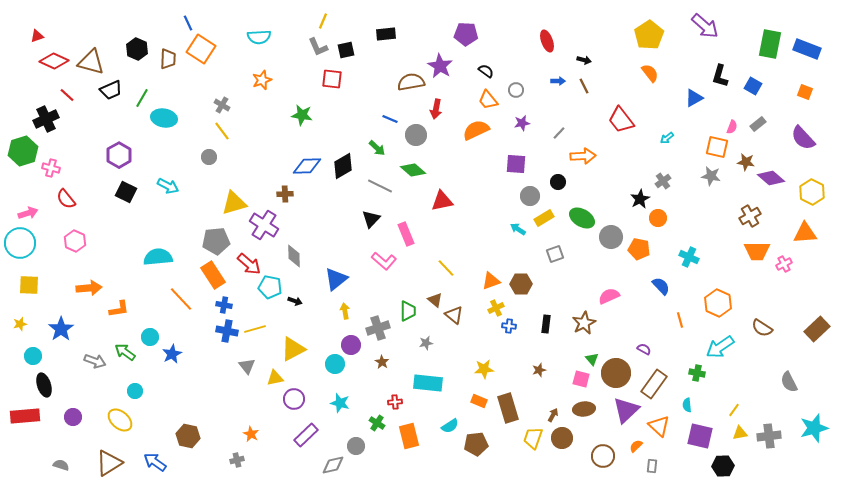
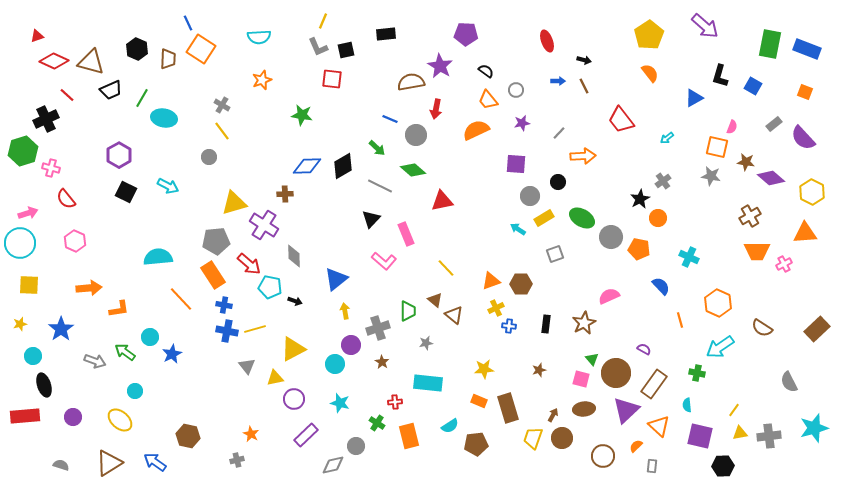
gray rectangle at (758, 124): moved 16 px right
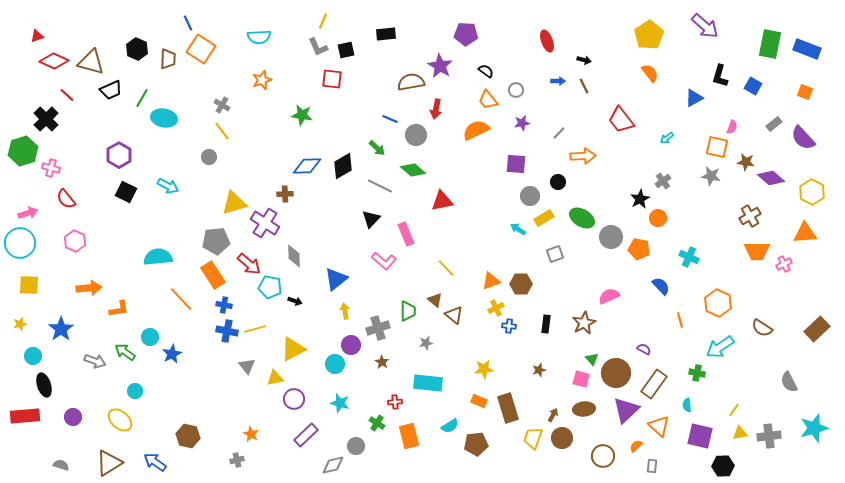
black cross at (46, 119): rotated 20 degrees counterclockwise
purple cross at (264, 225): moved 1 px right, 2 px up
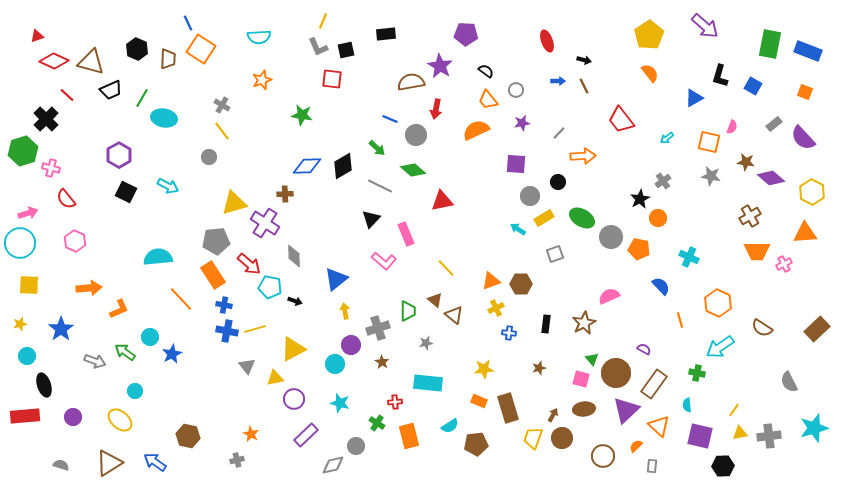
blue rectangle at (807, 49): moved 1 px right, 2 px down
orange square at (717, 147): moved 8 px left, 5 px up
orange L-shape at (119, 309): rotated 15 degrees counterclockwise
blue cross at (509, 326): moved 7 px down
cyan circle at (33, 356): moved 6 px left
brown star at (539, 370): moved 2 px up
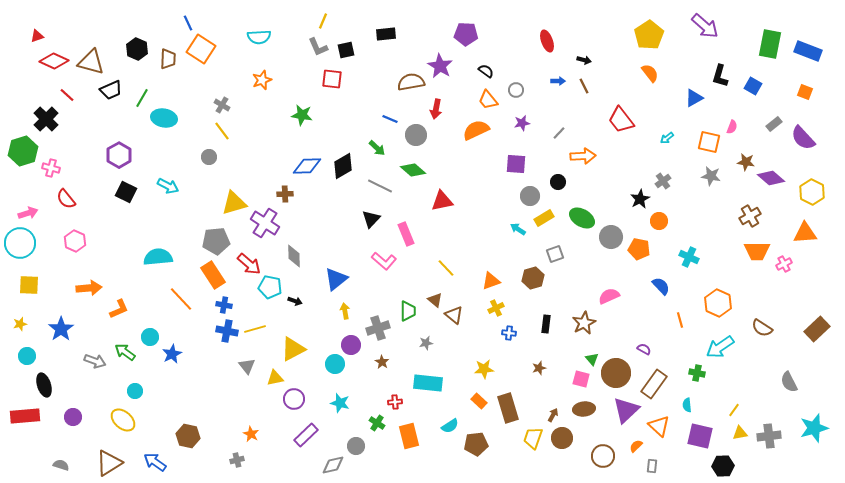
orange circle at (658, 218): moved 1 px right, 3 px down
brown hexagon at (521, 284): moved 12 px right, 6 px up; rotated 15 degrees counterclockwise
orange rectangle at (479, 401): rotated 21 degrees clockwise
yellow ellipse at (120, 420): moved 3 px right
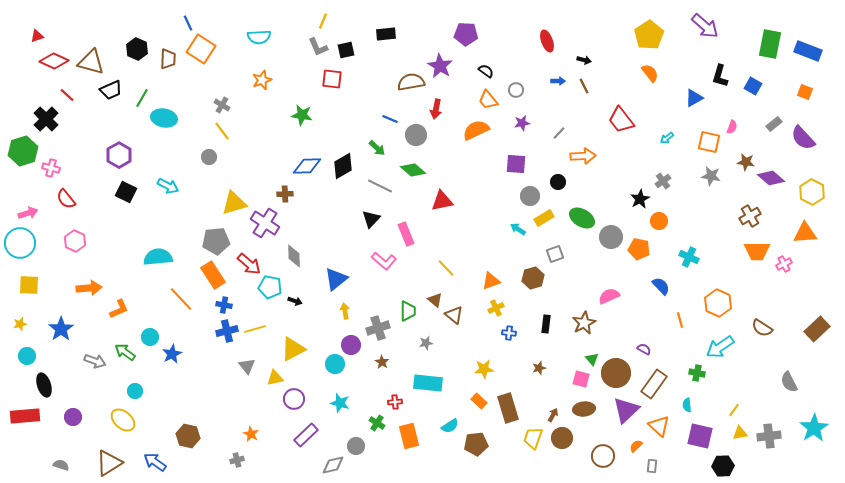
blue cross at (227, 331): rotated 25 degrees counterclockwise
cyan star at (814, 428): rotated 16 degrees counterclockwise
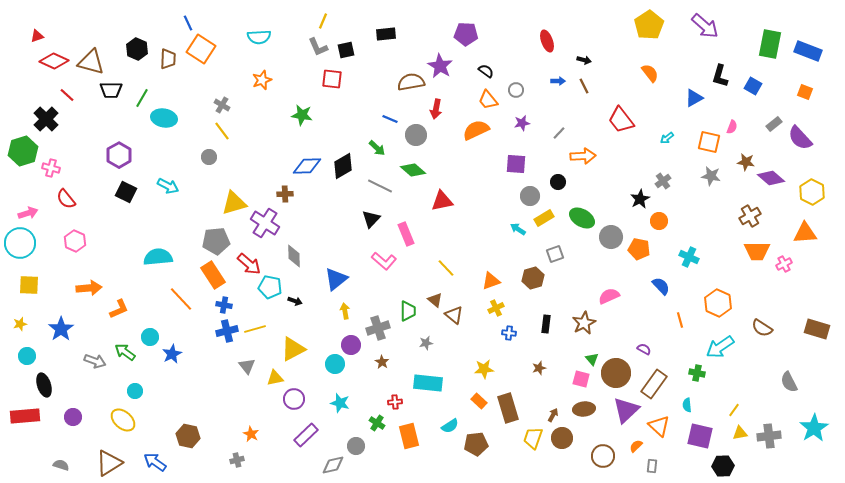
yellow pentagon at (649, 35): moved 10 px up
black trapezoid at (111, 90): rotated 25 degrees clockwise
purple semicircle at (803, 138): moved 3 px left
brown rectangle at (817, 329): rotated 60 degrees clockwise
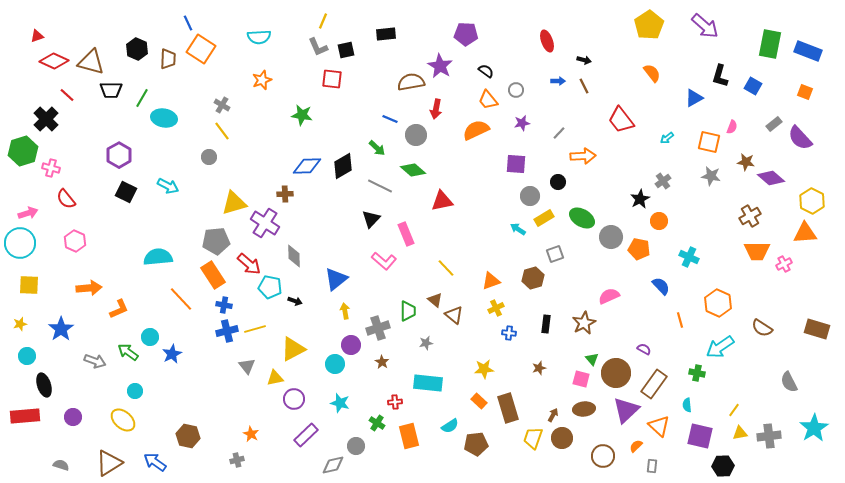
orange semicircle at (650, 73): moved 2 px right
yellow hexagon at (812, 192): moved 9 px down
green arrow at (125, 352): moved 3 px right
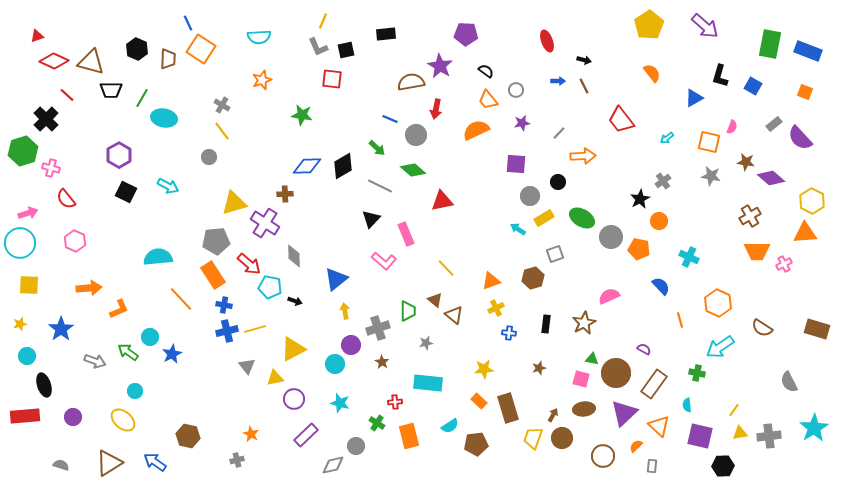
green triangle at (592, 359): rotated 40 degrees counterclockwise
purple triangle at (626, 410): moved 2 px left, 3 px down
